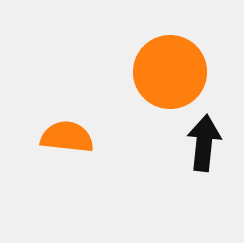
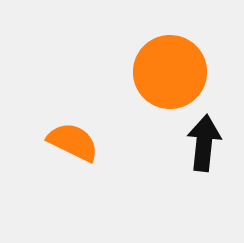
orange semicircle: moved 6 px right, 5 px down; rotated 20 degrees clockwise
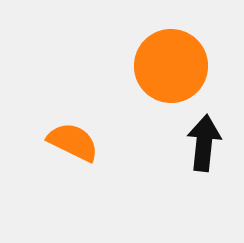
orange circle: moved 1 px right, 6 px up
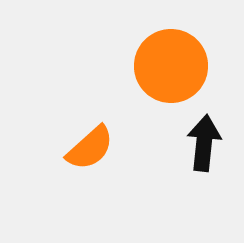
orange semicircle: moved 17 px right, 6 px down; rotated 112 degrees clockwise
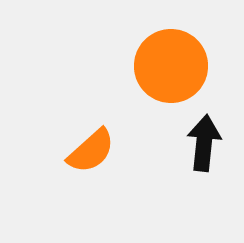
orange semicircle: moved 1 px right, 3 px down
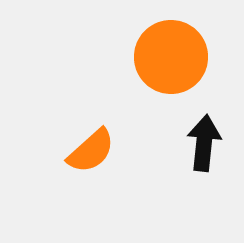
orange circle: moved 9 px up
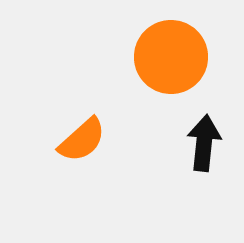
orange semicircle: moved 9 px left, 11 px up
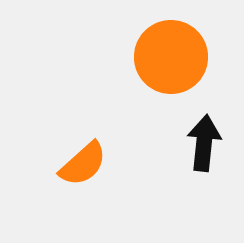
orange semicircle: moved 1 px right, 24 px down
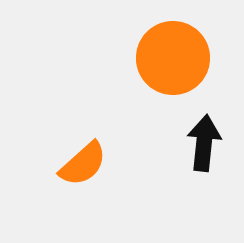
orange circle: moved 2 px right, 1 px down
